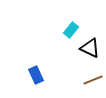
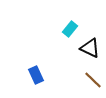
cyan rectangle: moved 1 px left, 1 px up
brown line: rotated 66 degrees clockwise
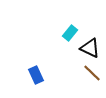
cyan rectangle: moved 4 px down
brown line: moved 1 px left, 7 px up
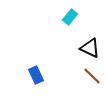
cyan rectangle: moved 16 px up
brown line: moved 3 px down
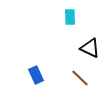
cyan rectangle: rotated 42 degrees counterclockwise
brown line: moved 12 px left, 2 px down
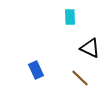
blue rectangle: moved 5 px up
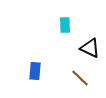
cyan rectangle: moved 5 px left, 8 px down
blue rectangle: moved 1 px left, 1 px down; rotated 30 degrees clockwise
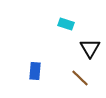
cyan rectangle: moved 1 px right, 1 px up; rotated 70 degrees counterclockwise
black triangle: rotated 35 degrees clockwise
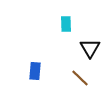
cyan rectangle: rotated 70 degrees clockwise
